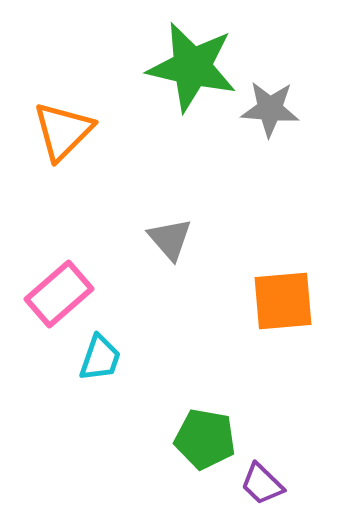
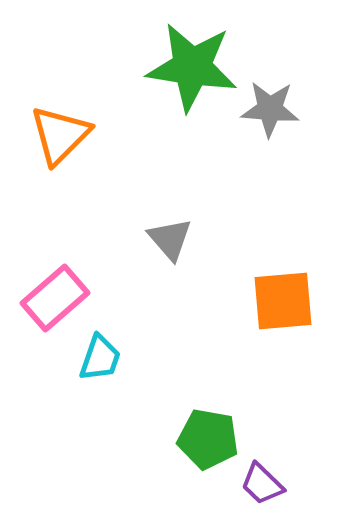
green star: rotated 4 degrees counterclockwise
orange triangle: moved 3 px left, 4 px down
pink rectangle: moved 4 px left, 4 px down
green pentagon: moved 3 px right
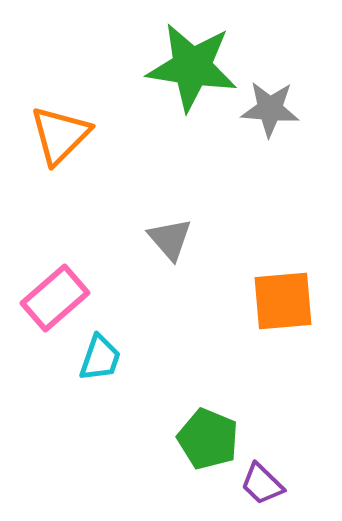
green pentagon: rotated 12 degrees clockwise
